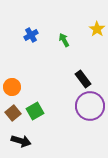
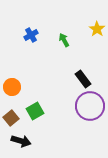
brown square: moved 2 px left, 5 px down
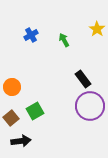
black arrow: rotated 24 degrees counterclockwise
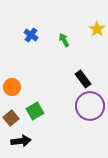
blue cross: rotated 24 degrees counterclockwise
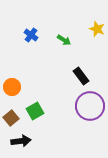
yellow star: rotated 14 degrees counterclockwise
green arrow: rotated 152 degrees clockwise
black rectangle: moved 2 px left, 3 px up
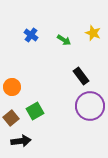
yellow star: moved 4 px left, 4 px down
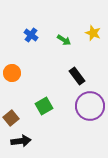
black rectangle: moved 4 px left
orange circle: moved 14 px up
green square: moved 9 px right, 5 px up
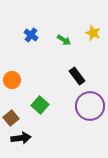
orange circle: moved 7 px down
green square: moved 4 px left, 1 px up; rotated 18 degrees counterclockwise
black arrow: moved 3 px up
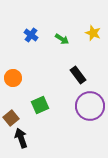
green arrow: moved 2 px left, 1 px up
black rectangle: moved 1 px right, 1 px up
orange circle: moved 1 px right, 2 px up
green square: rotated 24 degrees clockwise
black arrow: rotated 102 degrees counterclockwise
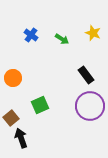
black rectangle: moved 8 px right
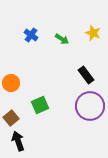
orange circle: moved 2 px left, 5 px down
black arrow: moved 3 px left, 3 px down
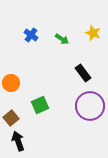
black rectangle: moved 3 px left, 2 px up
